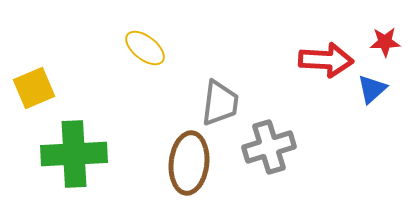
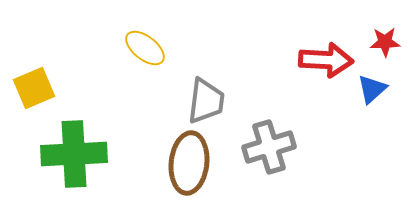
gray trapezoid: moved 14 px left, 2 px up
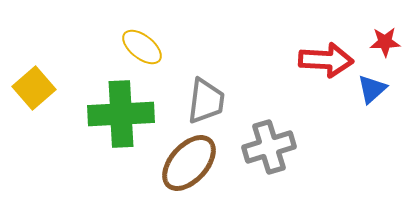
yellow ellipse: moved 3 px left, 1 px up
yellow square: rotated 18 degrees counterclockwise
green cross: moved 47 px right, 40 px up
brown ellipse: rotated 36 degrees clockwise
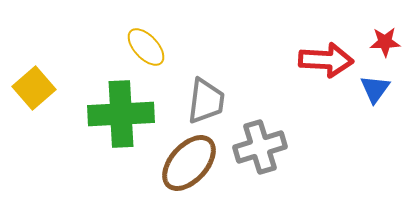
yellow ellipse: moved 4 px right; rotated 9 degrees clockwise
blue triangle: moved 3 px right; rotated 12 degrees counterclockwise
gray cross: moved 9 px left
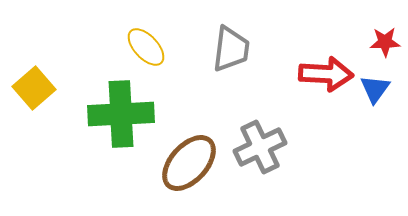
red arrow: moved 14 px down
gray trapezoid: moved 25 px right, 52 px up
gray cross: rotated 9 degrees counterclockwise
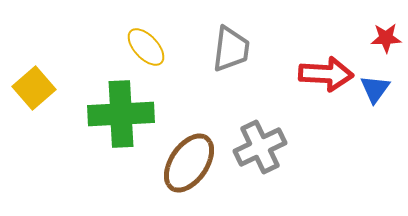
red star: moved 1 px right, 4 px up
brown ellipse: rotated 8 degrees counterclockwise
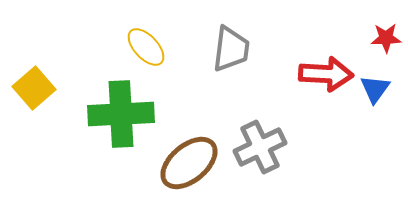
brown ellipse: rotated 16 degrees clockwise
